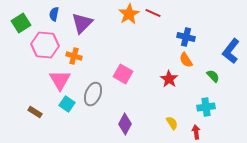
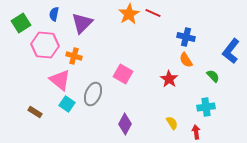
pink triangle: rotated 20 degrees counterclockwise
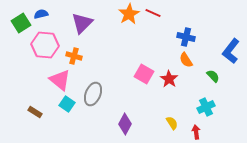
blue semicircle: moved 13 px left; rotated 64 degrees clockwise
pink square: moved 21 px right
cyan cross: rotated 18 degrees counterclockwise
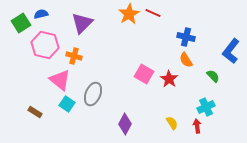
pink hexagon: rotated 8 degrees clockwise
red arrow: moved 1 px right, 6 px up
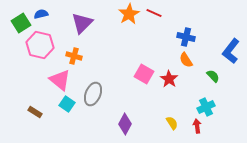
red line: moved 1 px right
pink hexagon: moved 5 px left
